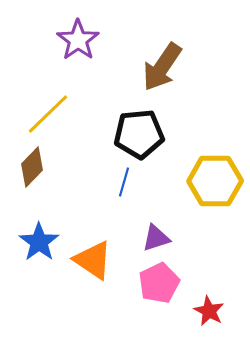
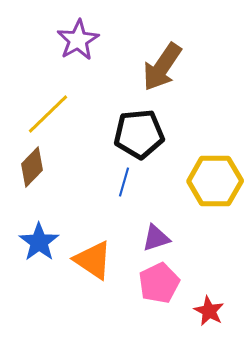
purple star: rotated 6 degrees clockwise
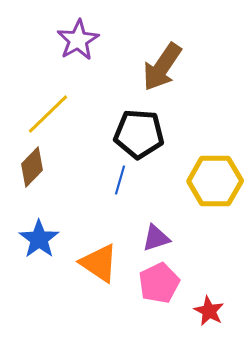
black pentagon: rotated 9 degrees clockwise
blue line: moved 4 px left, 2 px up
blue star: moved 3 px up
orange triangle: moved 6 px right, 3 px down
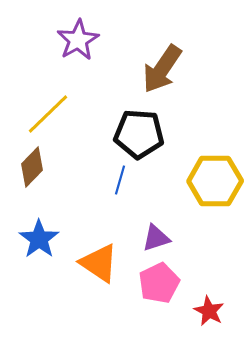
brown arrow: moved 2 px down
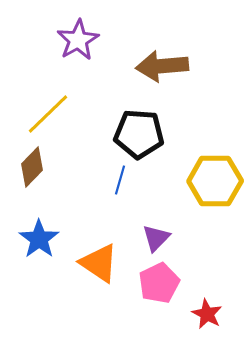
brown arrow: moved 3 px up; rotated 51 degrees clockwise
purple triangle: rotated 28 degrees counterclockwise
red star: moved 2 px left, 3 px down
